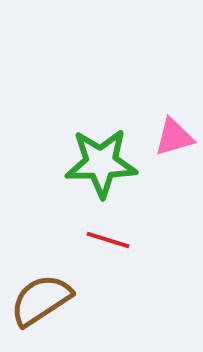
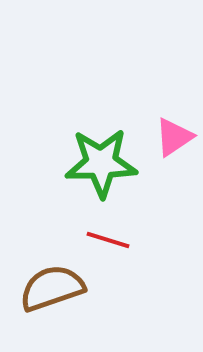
pink triangle: rotated 18 degrees counterclockwise
brown semicircle: moved 11 px right, 12 px up; rotated 14 degrees clockwise
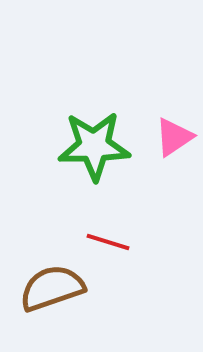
green star: moved 7 px left, 17 px up
red line: moved 2 px down
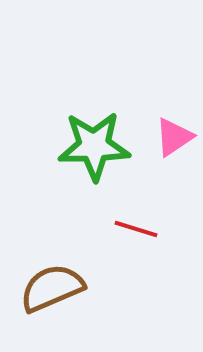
red line: moved 28 px right, 13 px up
brown semicircle: rotated 4 degrees counterclockwise
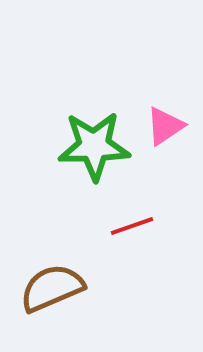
pink triangle: moved 9 px left, 11 px up
red line: moved 4 px left, 3 px up; rotated 36 degrees counterclockwise
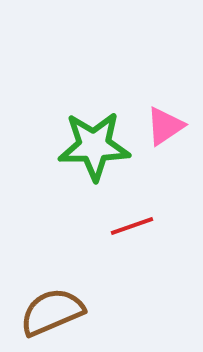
brown semicircle: moved 24 px down
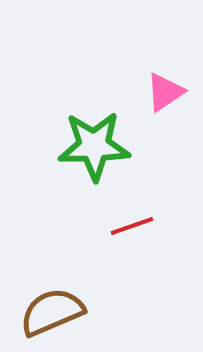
pink triangle: moved 34 px up
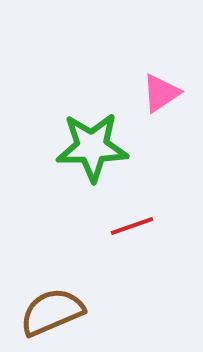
pink triangle: moved 4 px left, 1 px down
green star: moved 2 px left, 1 px down
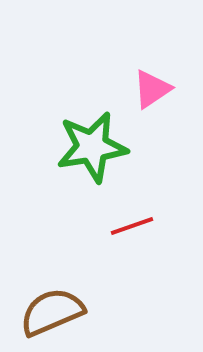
pink triangle: moved 9 px left, 4 px up
green star: rotated 8 degrees counterclockwise
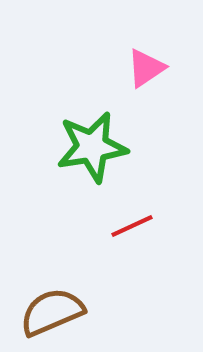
pink triangle: moved 6 px left, 21 px up
red line: rotated 6 degrees counterclockwise
